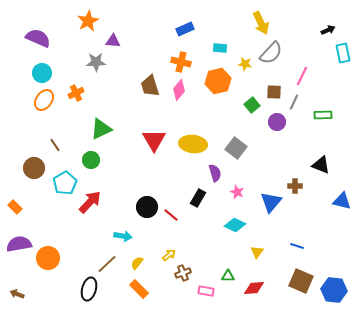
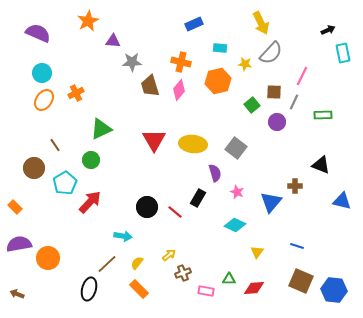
blue rectangle at (185, 29): moved 9 px right, 5 px up
purple semicircle at (38, 38): moved 5 px up
gray star at (96, 62): moved 36 px right
red line at (171, 215): moved 4 px right, 3 px up
green triangle at (228, 276): moved 1 px right, 3 px down
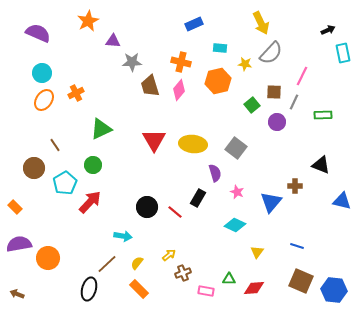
green circle at (91, 160): moved 2 px right, 5 px down
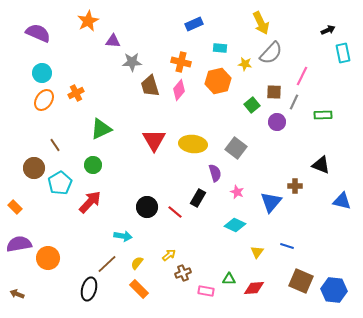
cyan pentagon at (65, 183): moved 5 px left
blue line at (297, 246): moved 10 px left
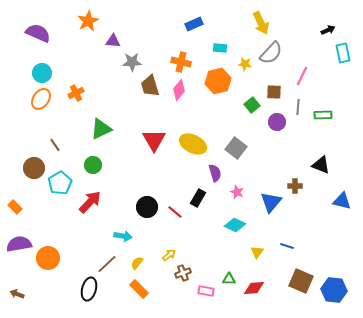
orange ellipse at (44, 100): moved 3 px left, 1 px up
gray line at (294, 102): moved 4 px right, 5 px down; rotated 21 degrees counterclockwise
yellow ellipse at (193, 144): rotated 20 degrees clockwise
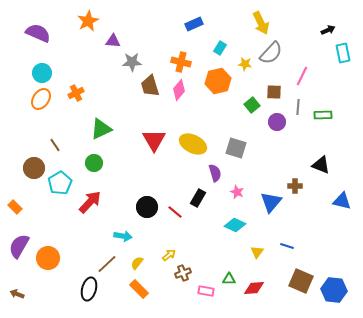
cyan rectangle at (220, 48): rotated 64 degrees counterclockwise
gray square at (236, 148): rotated 20 degrees counterclockwise
green circle at (93, 165): moved 1 px right, 2 px up
purple semicircle at (19, 244): moved 2 px down; rotated 50 degrees counterclockwise
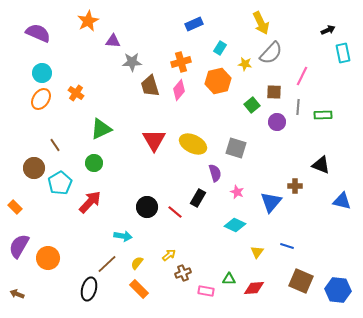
orange cross at (181, 62): rotated 30 degrees counterclockwise
orange cross at (76, 93): rotated 28 degrees counterclockwise
blue hexagon at (334, 290): moved 4 px right
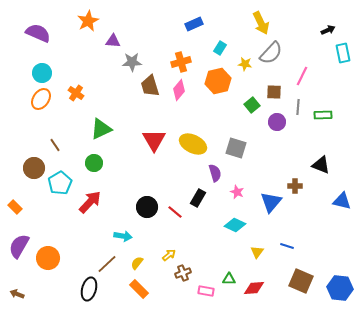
blue hexagon at (338, 290): moved 2 px right, 2 px up
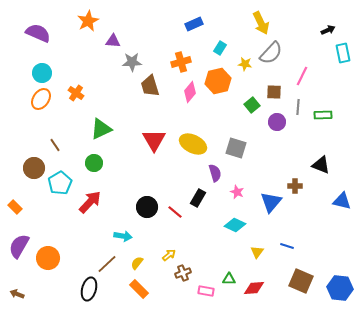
pink diamond at (179, 90): moved 11 px right, 2 px down
